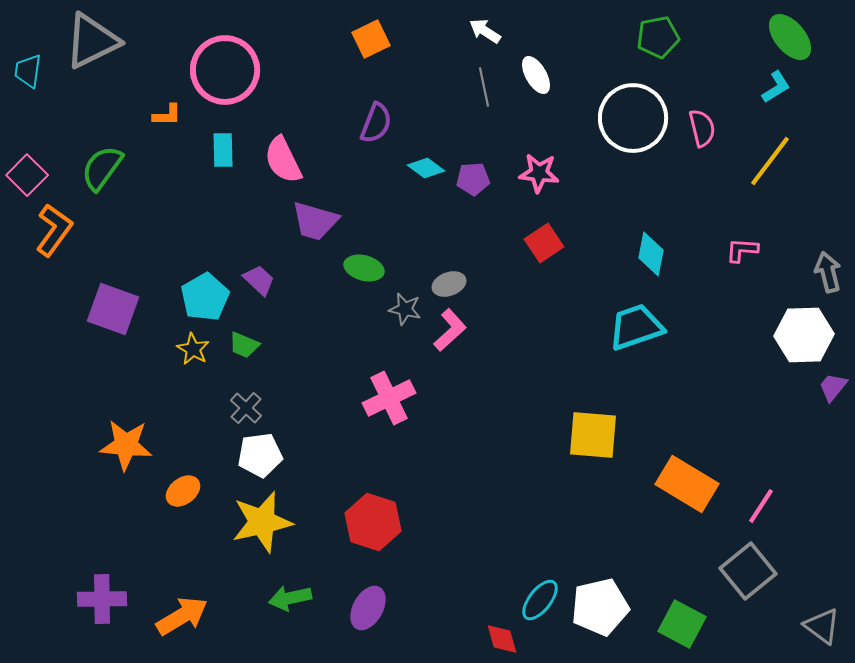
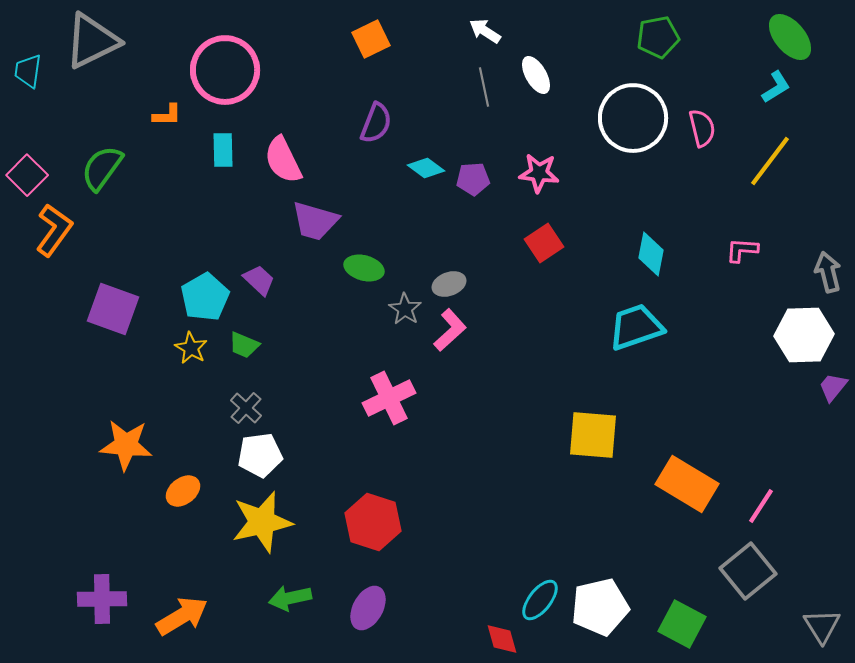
gray star at (405, 309): rotated 20 degrees clockwise
yellow star at (193, 349): moved 2 px left, 1 px up
gray triangle at (822, 626): rotated 21 degrees clockwise
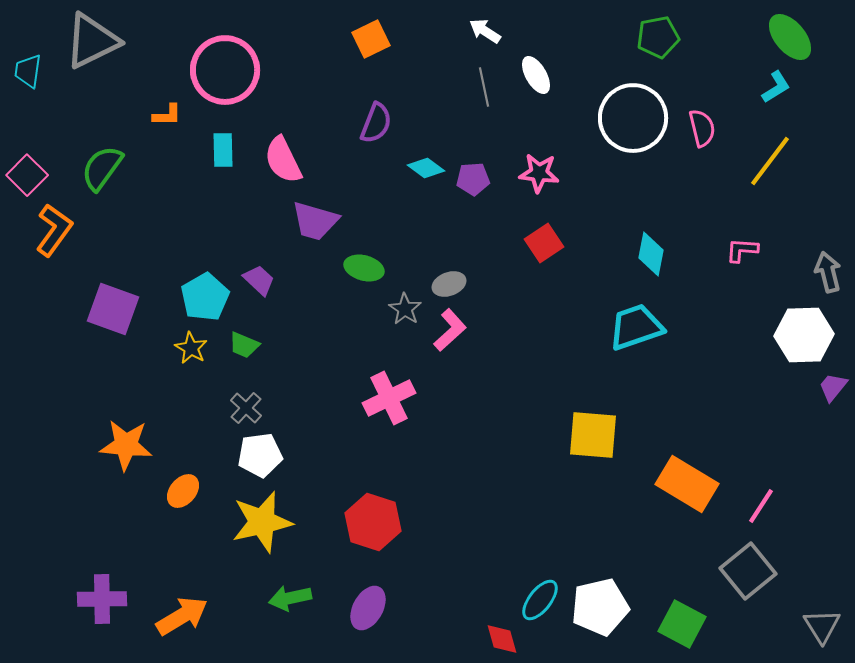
orange ellipse at (183, 491): rotated 12 degrees counterclockwise
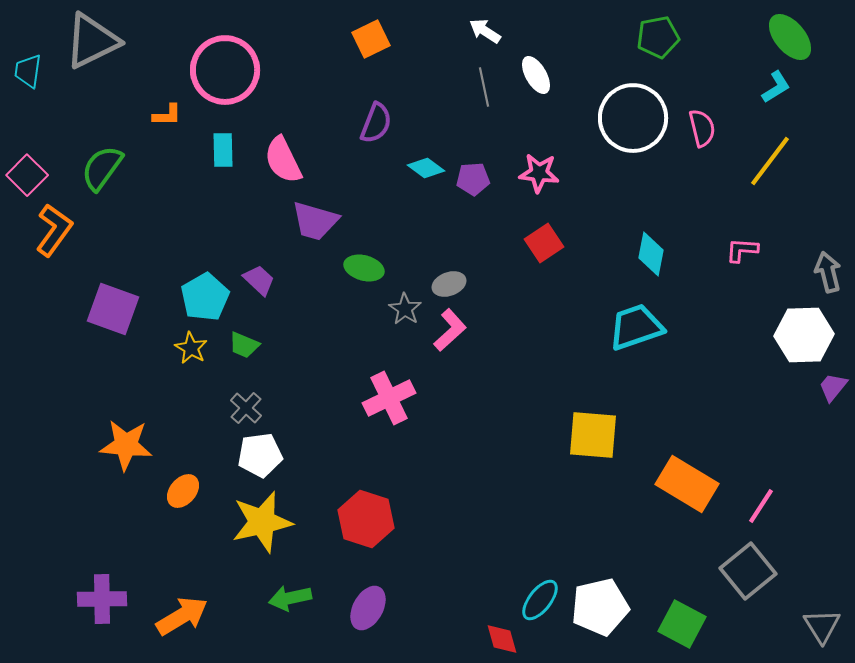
red hexagon at (373, 522): moved 7 px left, 3 px up
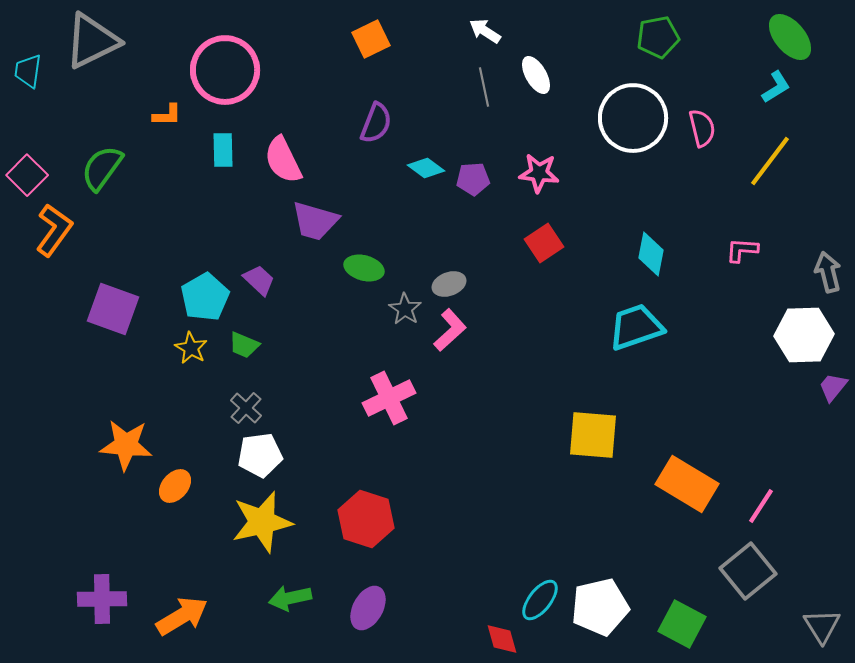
orange ellipse at (183, 491): moved 8 px left, 5 px up
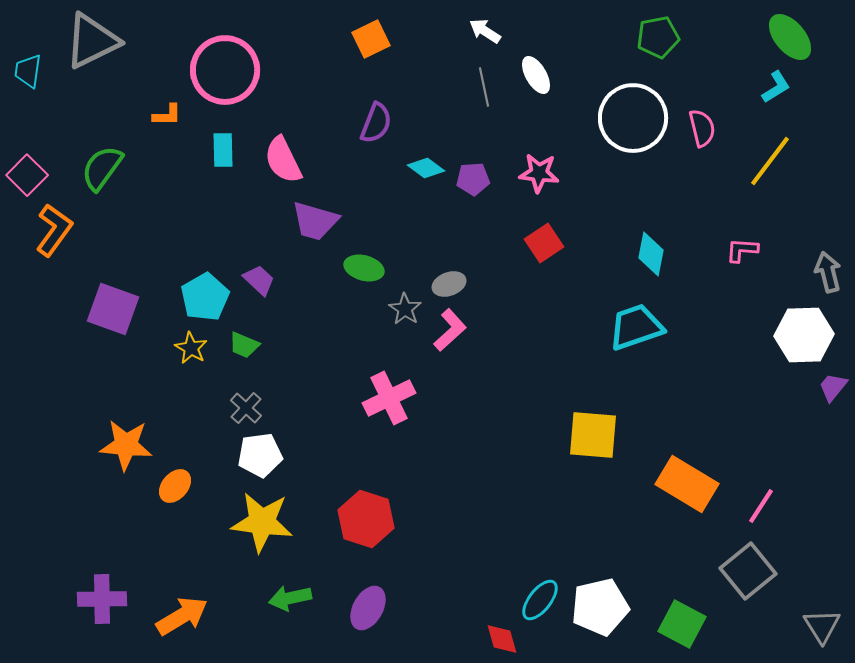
yellow star at (262, 522): rotated 20 degrees clockwise
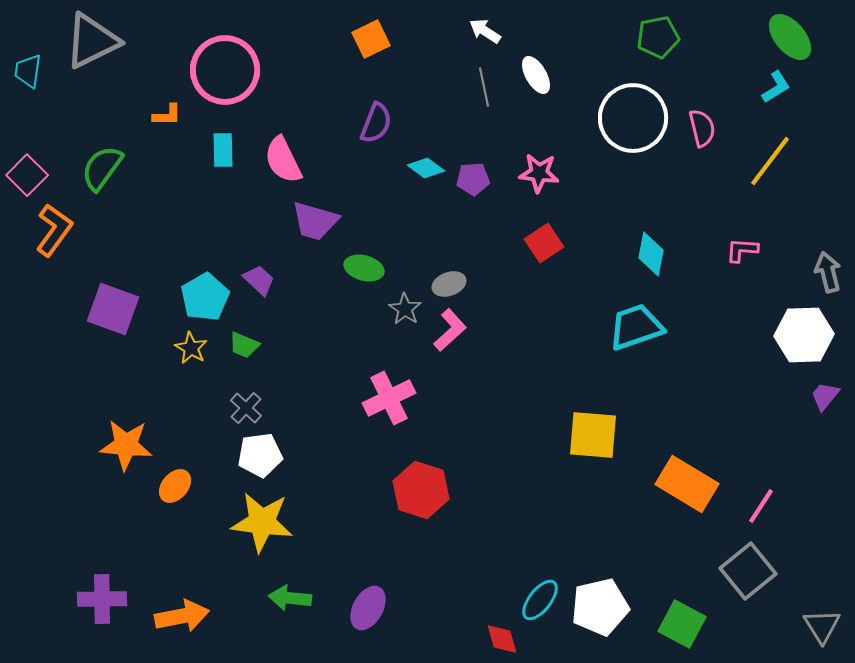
purple trapezoid at (833, 387): moved 8 px left, 9 px down
red hexagon at (366, 519): moved 55 px right, 29 px up
green arrow at (290, 598): rotated 18 degrees clockwise
orange arrow at (182, 616): rotated 20 degrees clockwise
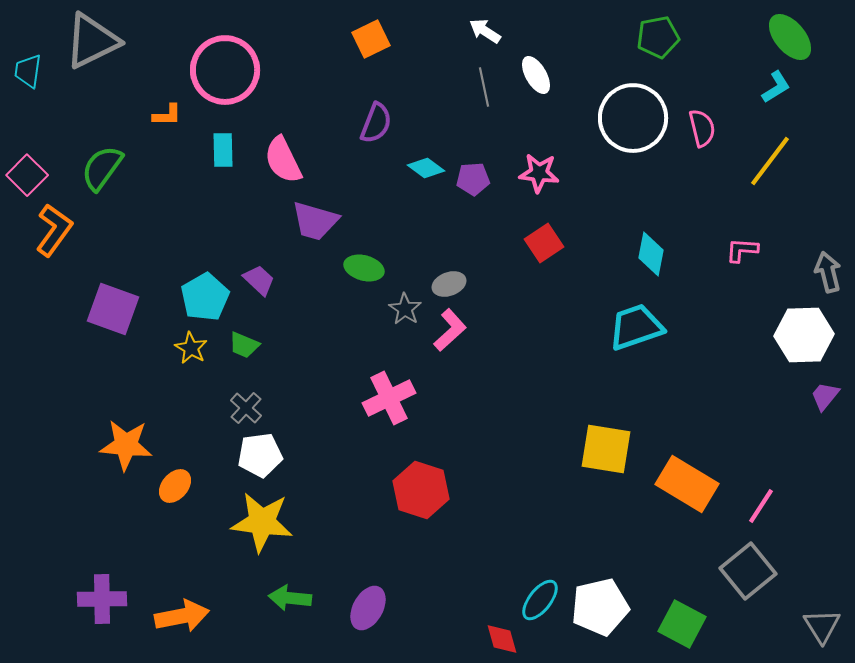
yellow square at (593, 435): moved 13 px right, 14 px down; rotated 4 degrees clockwise
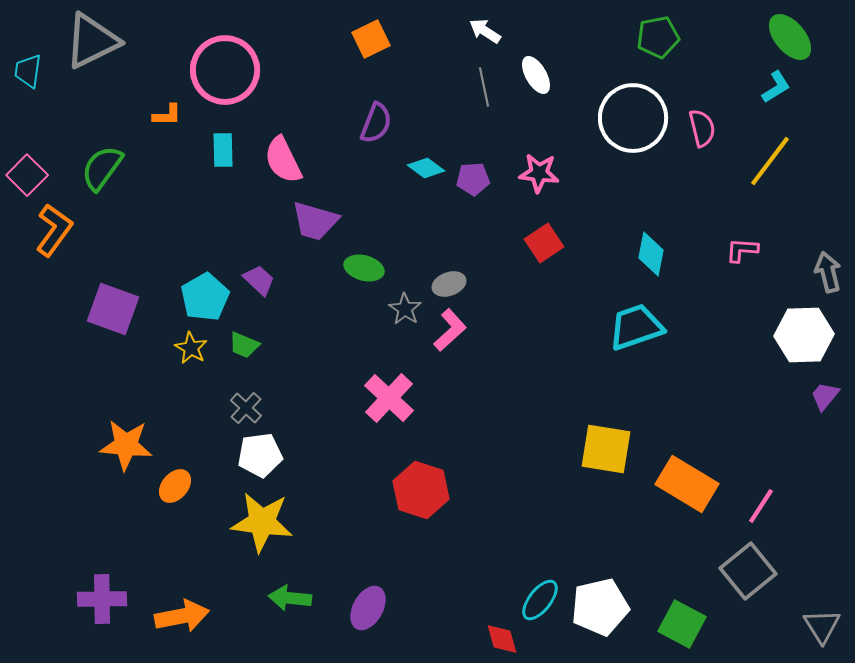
pink cross at (389, 398): rotated 21 degrees counterclockwise
